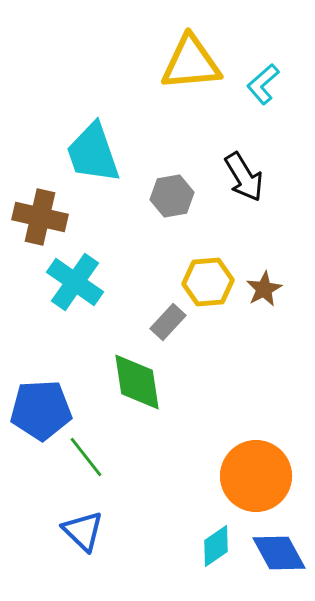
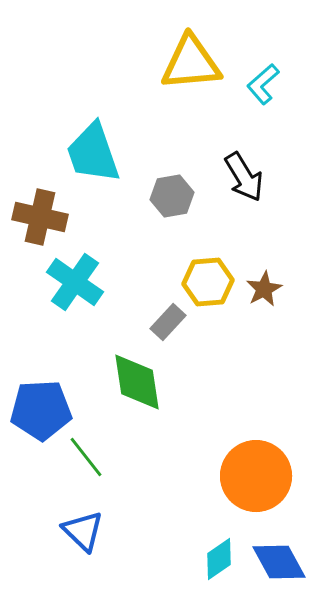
cyan diamond: moved 3 px right, 13 px down
blue diamond: moved 9 px down
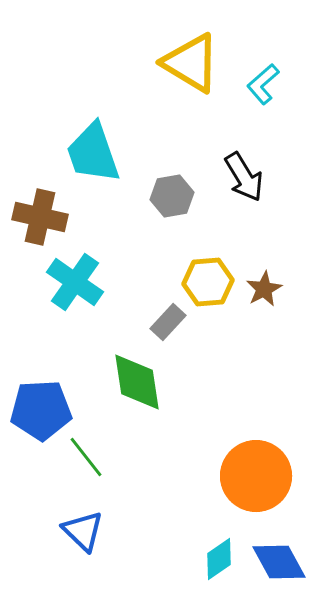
yellow triangle: rotated 36 degrees clockwise
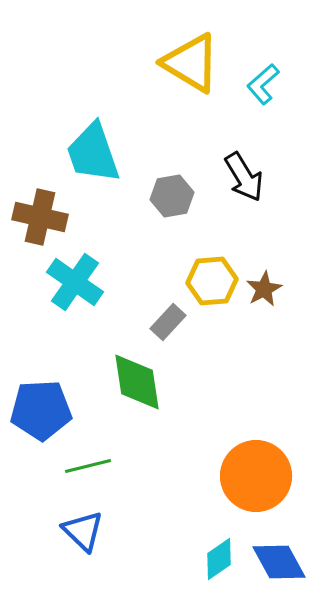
yellow hexagon: moved 4 px right, 1 px up
green line: moved 2 px right, 9 px down; rotated 66 degrees counterclockwise
